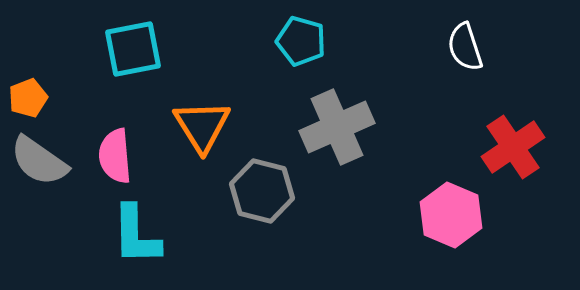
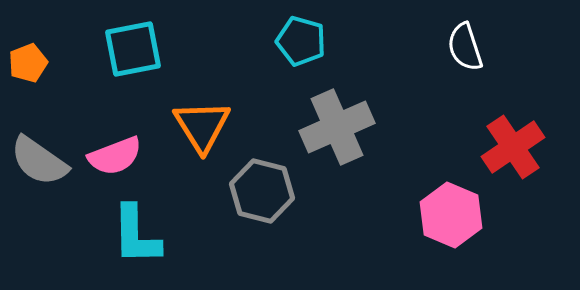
orange pentagon: moved 35 px up
pink semicircle: rotated 106 degrees counterclockwise
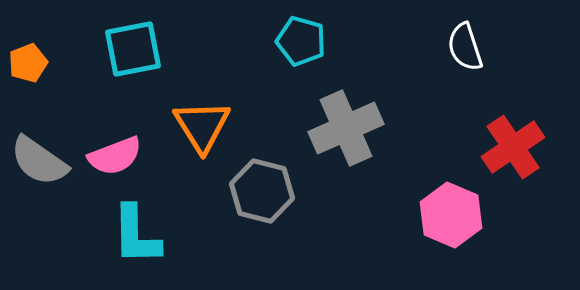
gray cross: moved 9 px right, 1 px down
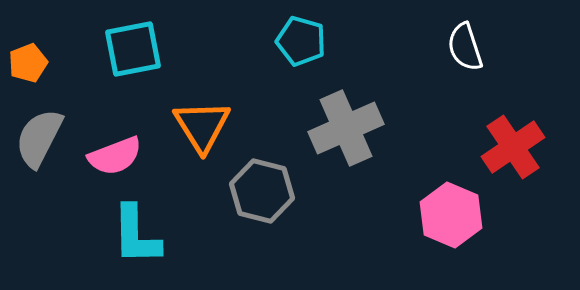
gray semicircle: moved 23 px up; rotated 82 degrees clockwise
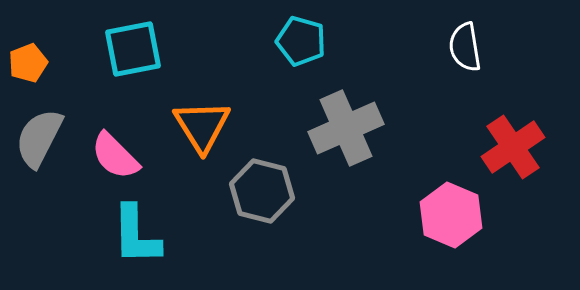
white semicircle: rotated 9 degrees clockwise
pink semicircle: rotated 66 degrees clockwise
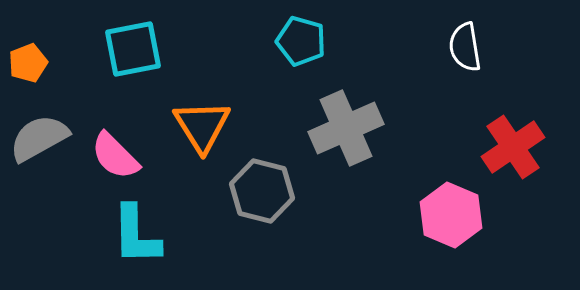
gray semicircle: rotated 34 degrees clockwise
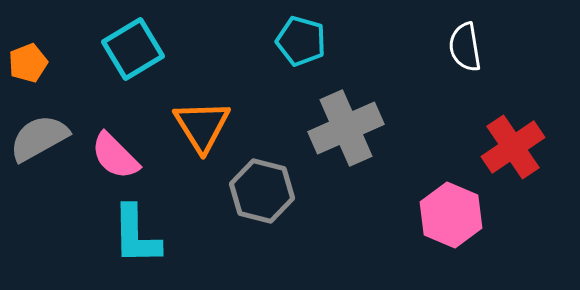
cyan square: rotated 20 degrees counterclockwise
